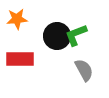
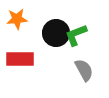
black circle: moved 1 px left, 3 px up
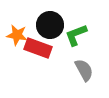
orange star: moved 16 px down; rotated 15 degrees clockwise
black circle: moved 6 px left, 8 px up
red rectangle: moved 18 px right, 11 px up; rotated 20 degrees clockwise
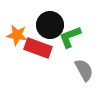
green L-shape: moved 6 px left, 2 px down
